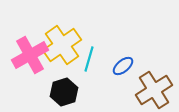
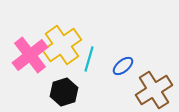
pink cross: rotated 9 degrees counterclockwise
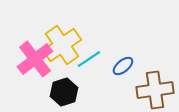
pink cross: moved 5 px right, 4 px down
cyan line: rotated 40 degrees clockwise
brown cross: moved 1 px right; rotated 24 degrees clockwise
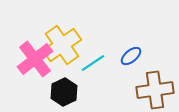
cyan line: moved 4 px right, 4 px down
blue ellipse: moved 8 px right, 10 px up
black hexagon: rotated 8 degrees counterclockwise
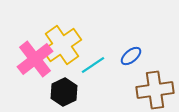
cyan line: moved 2 px down
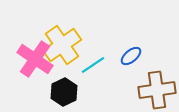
pink cross: rotated 18 degrees counterclockwise
brown cross: moved 2 px right
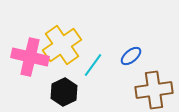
pink cross: moved 5 px left, 2 px up; rotated 21 degrees counterclockwise
cyan line: rotated 20 degrees counterclockwise
brown cross: moved 3 px left
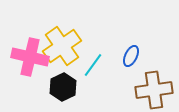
yellow cross: moved 1 px down
blue ellipse: rotated 25 degrees counterclockwise
black hexagon: moved 1 px left, 5 px up
